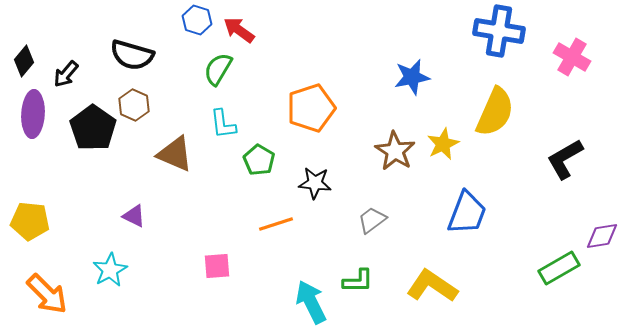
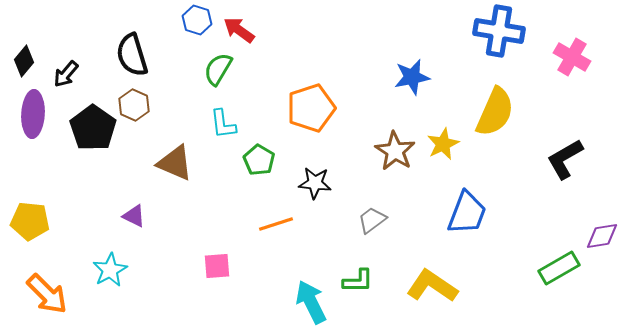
black semicircle: rotated 57 degrees clockwise
brown triangle: moved 9 px down
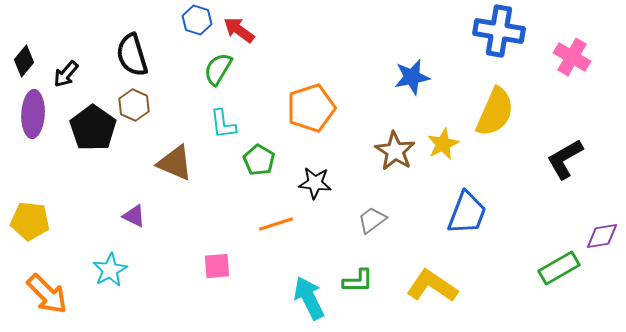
cyan arrow: moved 2 px left, 4 px up
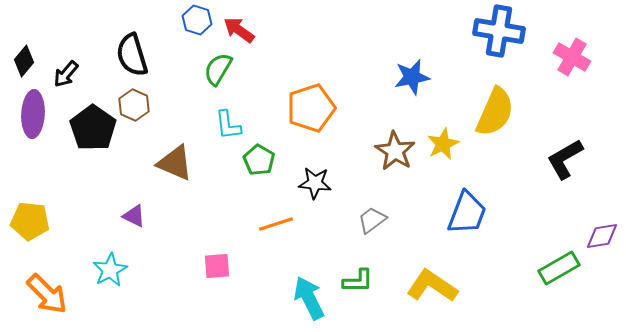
cyan L-shape: moved 5 px right, 1 px down
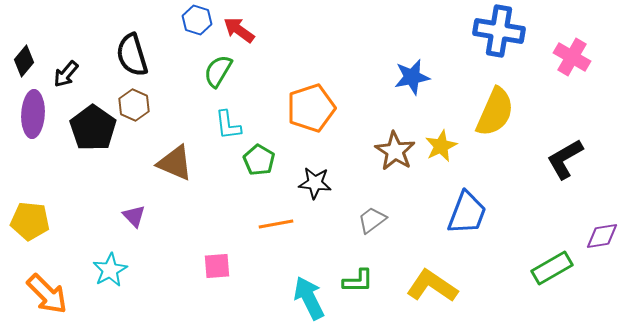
green semicircle: moved 2 px down
yellow star: moved 2 px left, 2 px down
purple triangle: rotated 20 degrees clockwise
orange line: rotated 8 degrees clockwise
green rectangle: moved 7 px left
